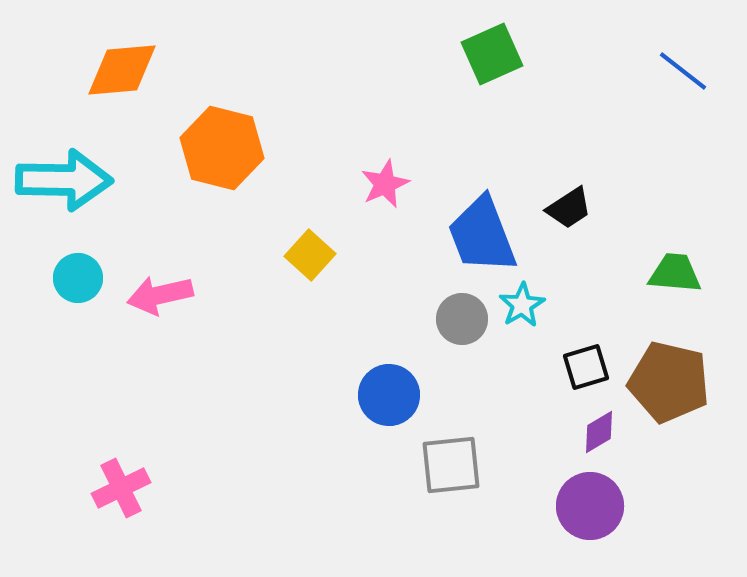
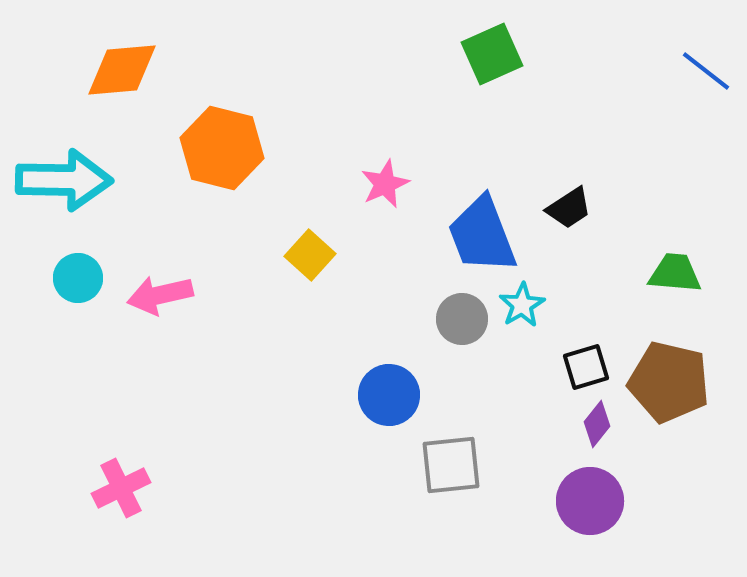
blue line: moved 23 px right
purple diamond: moved 2 px left, 8 px up; rotated 21 degrees counterclockwise
purple circle: moved 5 px up
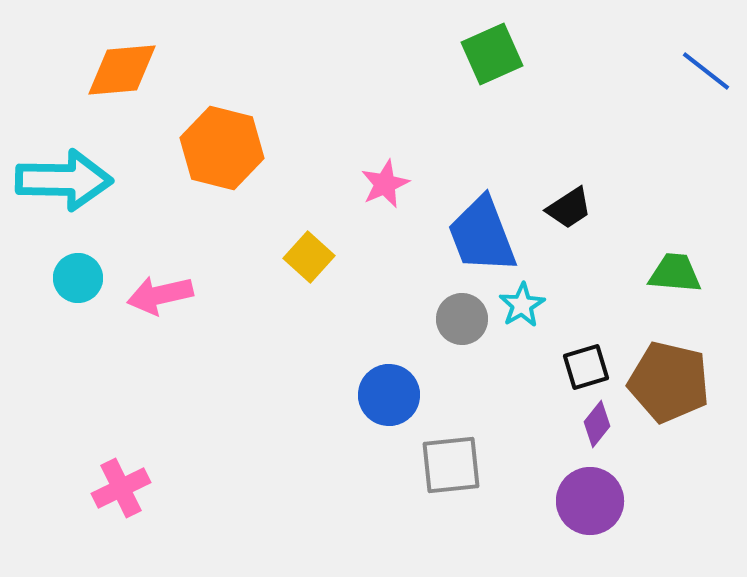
yellow square: moved 1 px left, 2 px down
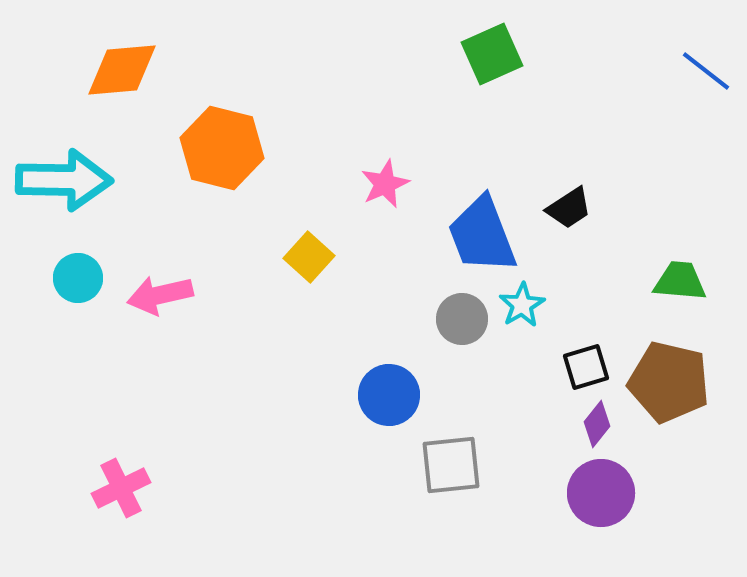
green trapezoid: moved 5 px right, 8 px down
purple circle: moved 11 px right, 8 px up
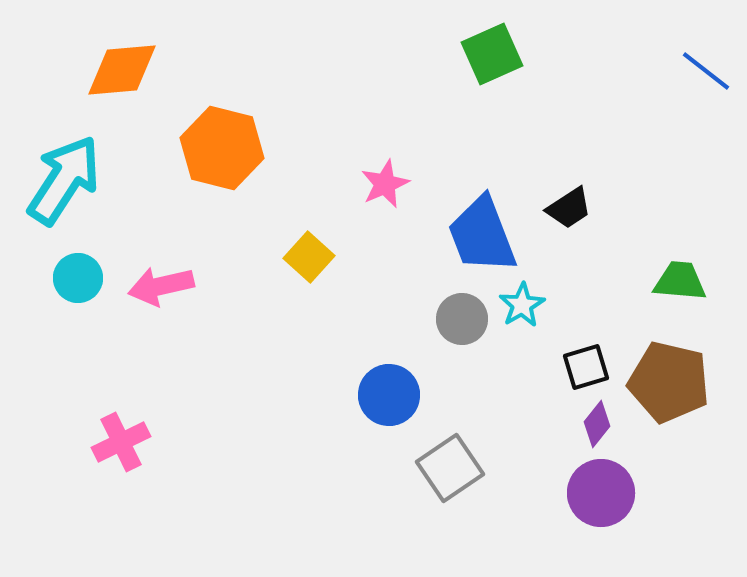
cyan arrow: rotated 58 degrees counterclockwise
pink arrow: moved 1 px right, 9 px up
gray square: moved 1 px left, 3 px down; rotated 28 degrees counterclockwise
pink cross: moved 46 px up
